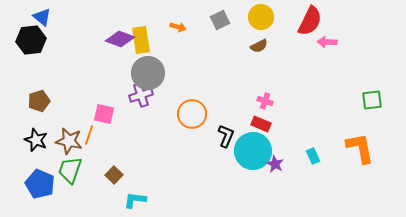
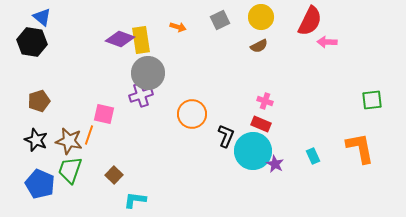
black hexagon: moved 1 px right, 2 px down; rotated 16 degrees clockwise
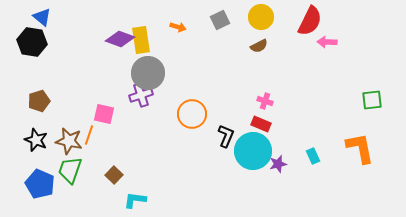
purple star: moved 3 px right; rotated 30 degrees clockwise
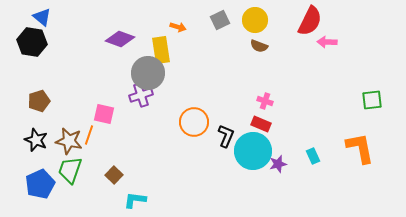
yellow circle: moved 6 px left, 3 px down
yellow rectangle: moved 20 px right, 10 px down
brown semicircle: rotated 48 degrees clockwise
orange circle: moved 2 px right, 8 px down
blue pentagon: rotated 24 degrees clockwise
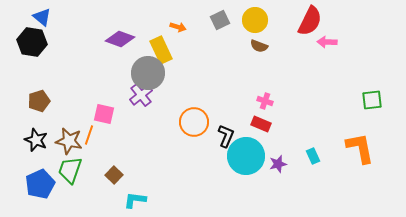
yellow rectangle: rotated 16 degrees counterclockwise
purple cross: rotated 20 degrees counterclockwise
cyan circle: moved 7 px left, 5 px down
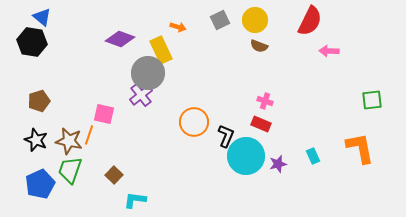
pink arrow: moved 2 px right, 9 px down
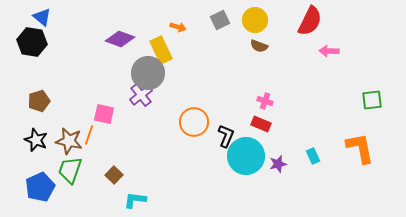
blue pentagon: moved 3 px down
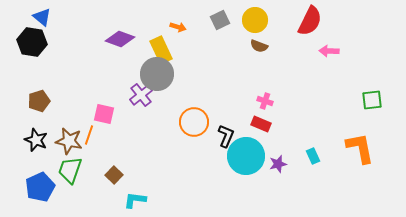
gray circle: moved 9 px right, 1 px down
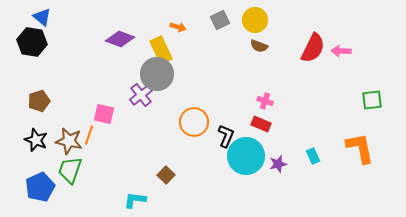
red semicircle: moved 3 px right, 27 px down
pink arrow: moved 12 px right
brown square: moved 52 px right
